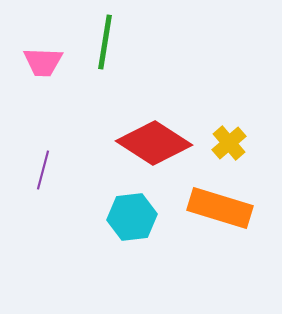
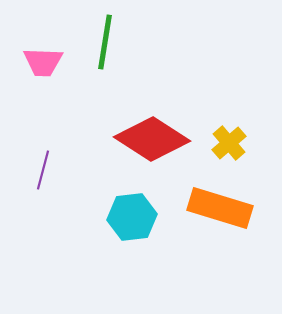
red diamond: moved 2 px left, 4 px up
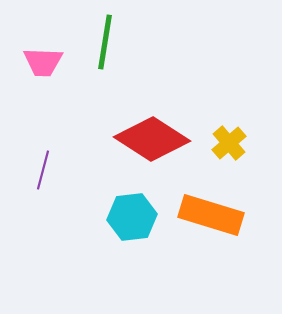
orange rectangle: moved 9 px left, 7 px down
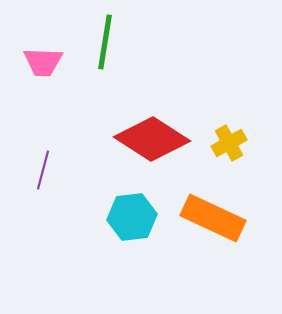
yellow cross: rotated 12 degrees clockwise
orange rectangle: moved 2 px right, 3 px down; rotated 8 degrees clockwise
